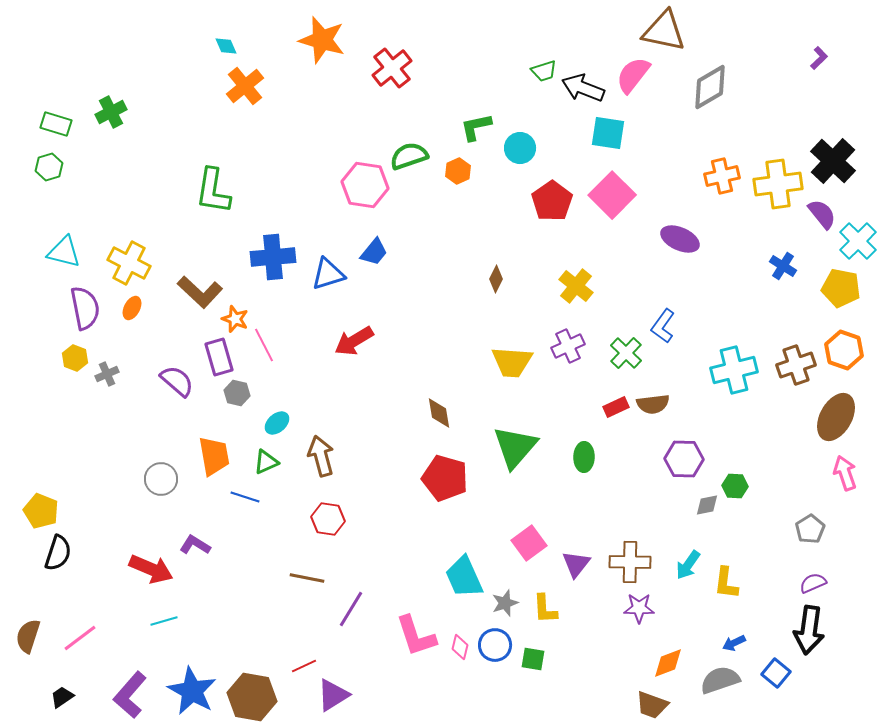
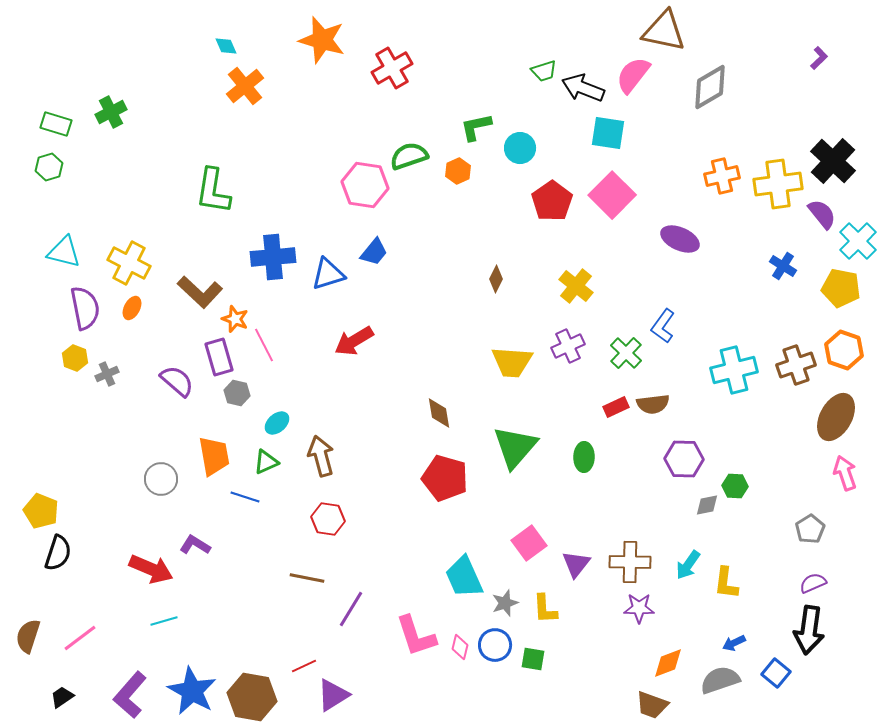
red cross at (392, 68): rotated 9 degrees clockwise
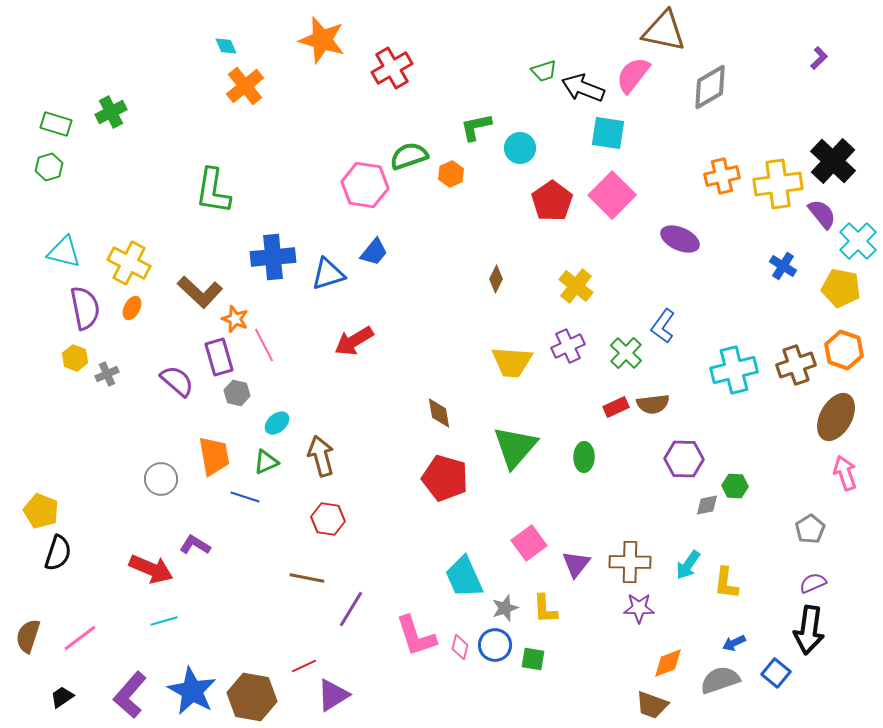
orange hexagon at (458, 171): moved 7 px left, 3 px down
gray star at (505, 603): moved 5 px down
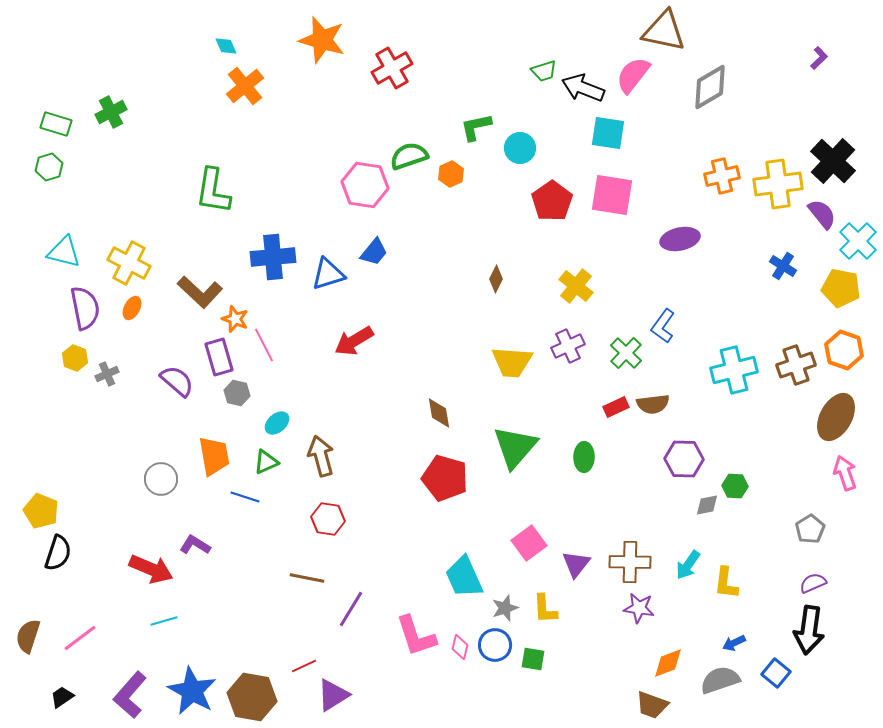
pink square at (612, 195): rotated 36 degrees counterclockwise
purple ellipse at (680, 239): rotated 36 degrees counterclockwise
purple star at (639, 608): rotated 8 degrees clockwise
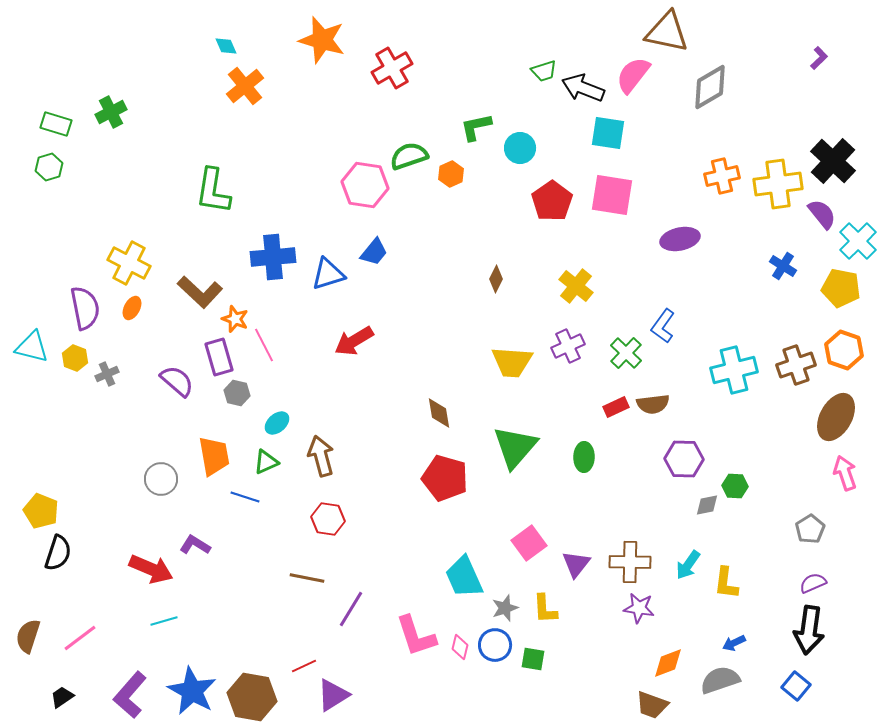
brown triangle at (664, 31): moved 3 px right, 1 px down
cyan triangle at (64, 252): moved 32 px left, 95 px down
blue square at (776, 673): moved 20 px right, 13 px down
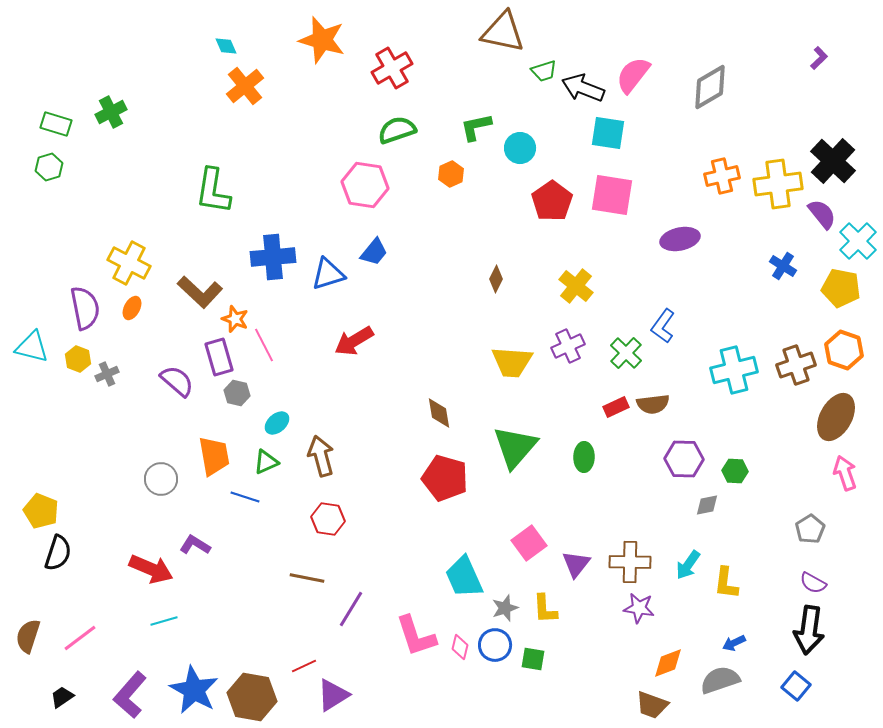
brown triangle at (667, 32): moved 164 px left
green semicircle at (409, 156): moved 12 px left, 26 px up
yellow hexagon at (75, 358): moved 3 px right, 1 px down
green hexagon at (735, 486): moved 15 px up
purple semicircle at (813, 583): rotated 128 degrees counterclockwise
blue star at (192, 691): moved 2 px right, 1 px up
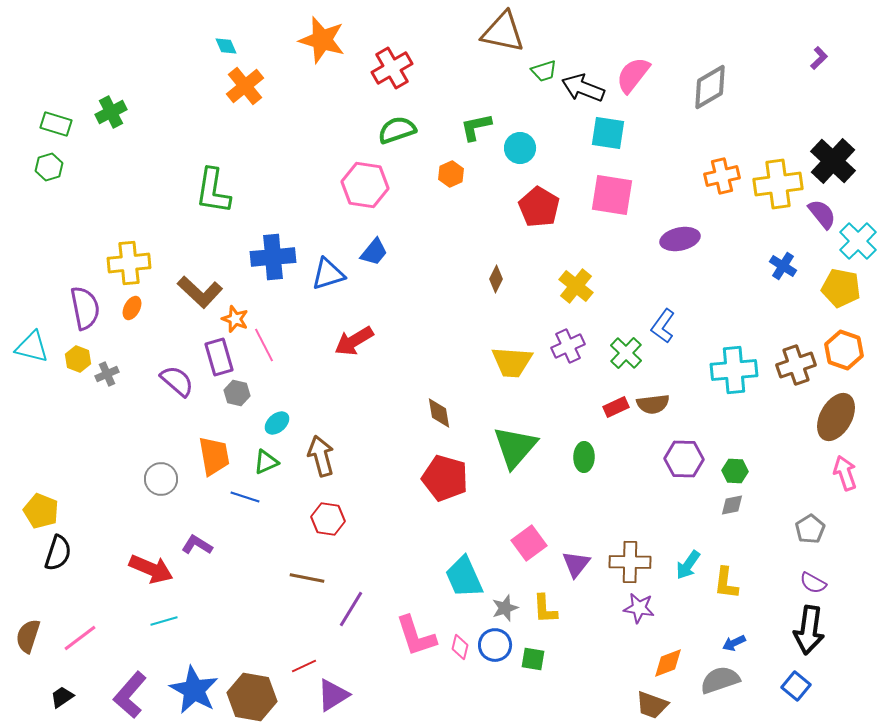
red pentagon at (552, 201): moved 13 px left, 6 px down; rotated 6 degrees counterclockwise
yellow cross at (129, 263): rotated 33 degrees counterclockwise
cyan cross at (734, 370): rotated 9 degrees clockwise
gray diamond at (707, 505): moved 25 px right
purple L-shape at (195, 545): moved 2 px right
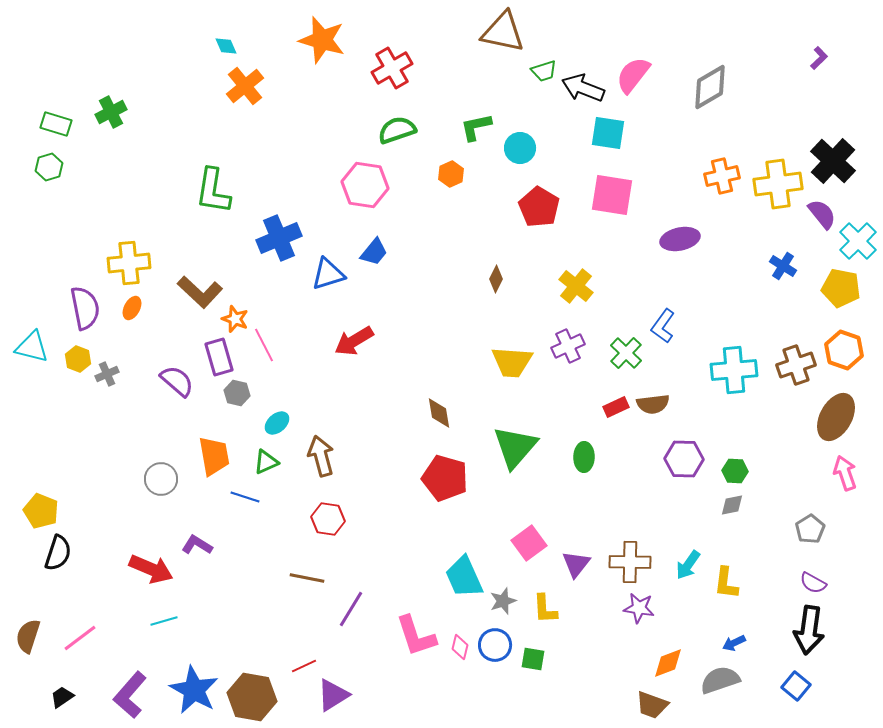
blue cross at (273, 257): moved 6 px right, 19 px up; rotated 18 degrees counterclockwise
gray star at (505, 608): moved 2 px left, 7 px up
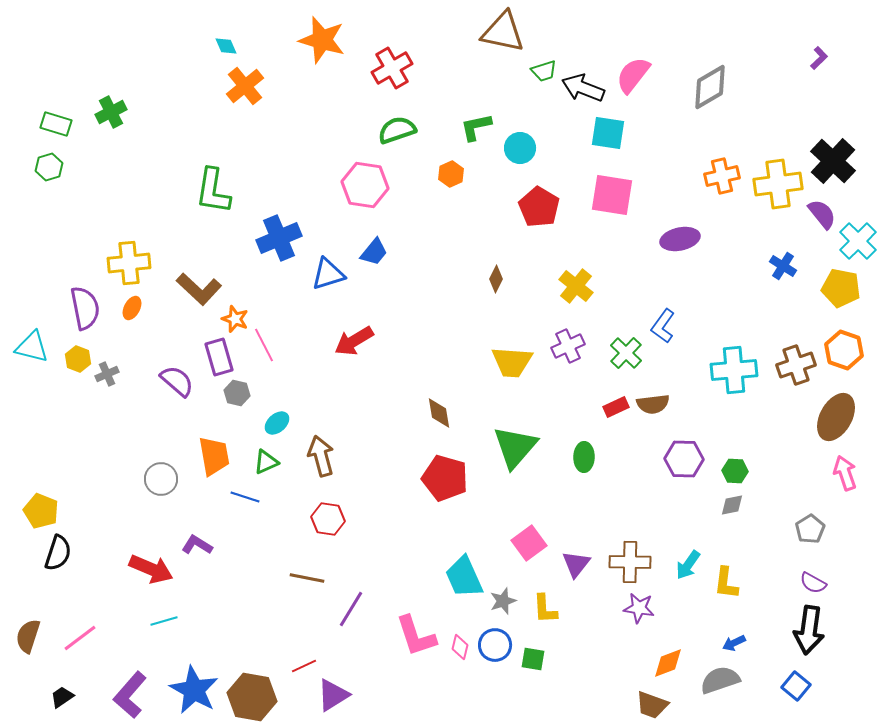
brown L-shape at (200, 292): moved 1 px left, 3 px up
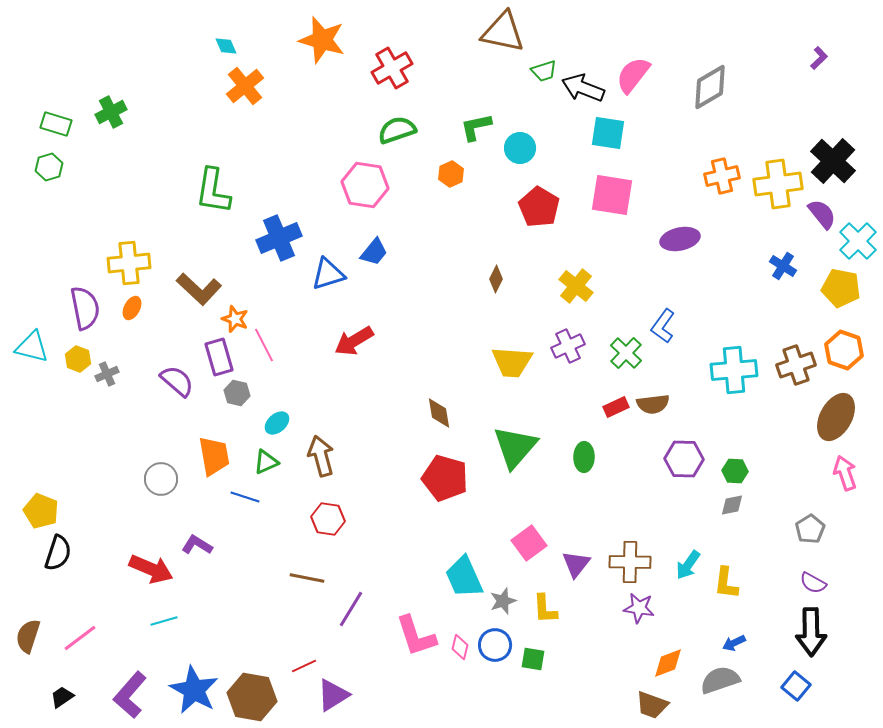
black arrow at (809, 630): moved 2 px right, 2 px down; rotated 9 degrees counterclockwise
